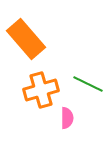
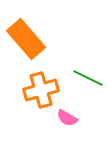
green line: moved 6 px up
pink semicircle: rotated 120 degrees clockwise
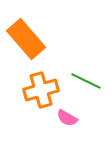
green line: moved 2 px left, 3 px down
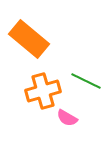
orange rectangle: moved 3 px right; rotated 9 degrees counterclockwise
orange cross: moved 2 px right, 1 px down
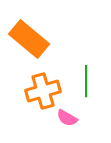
green line: rotated 64 degrees clockwise
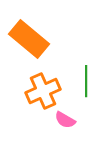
orange cross: rotated 8 degrees counterclockwise
pink semicircle: moved 2 px left, 2 px down
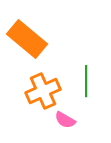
orange rectangle: moved 2 px left
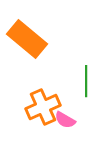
orange cross: moved 16 px down
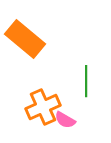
orange rectangle: moved 2 px left
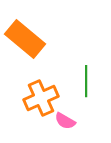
orange cross: moved 2 px left, 9 px up
pink semicircle: moved 1 px down
